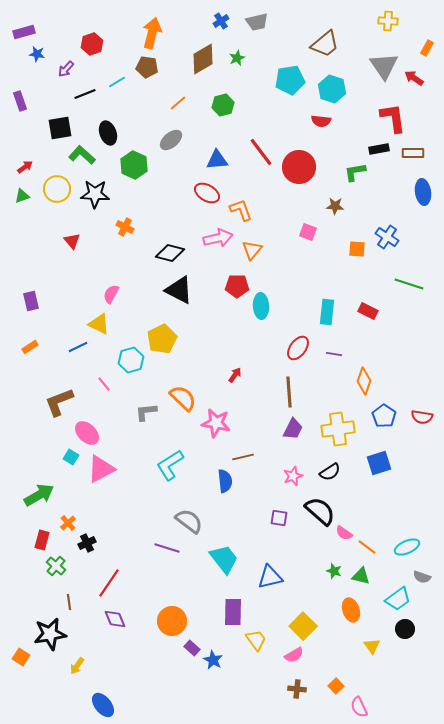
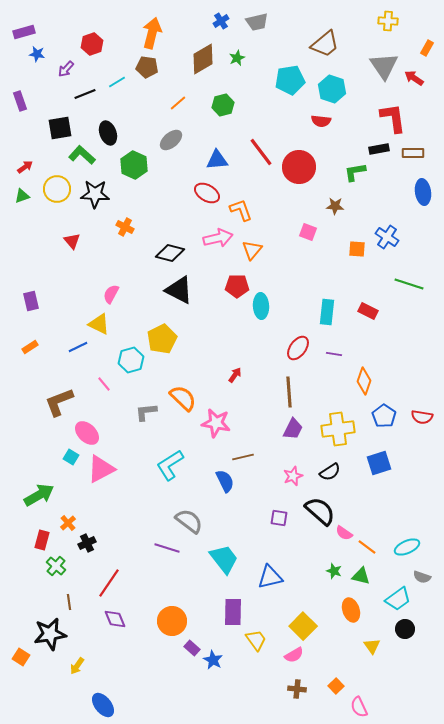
blue semicircle at (225, 481): rotated 20 degrees counterclockwise
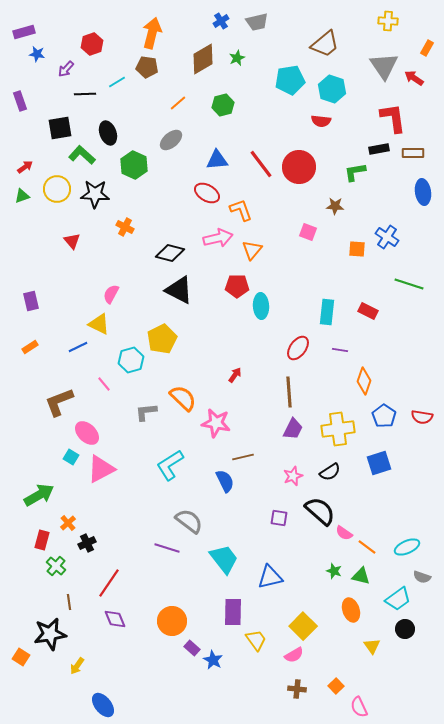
black line at (85, 94): rotated 20 degrees clockwise
red line at (261, 152): moved 12 px down
purple line at (334, 354): moved 6 px right, 4 px up
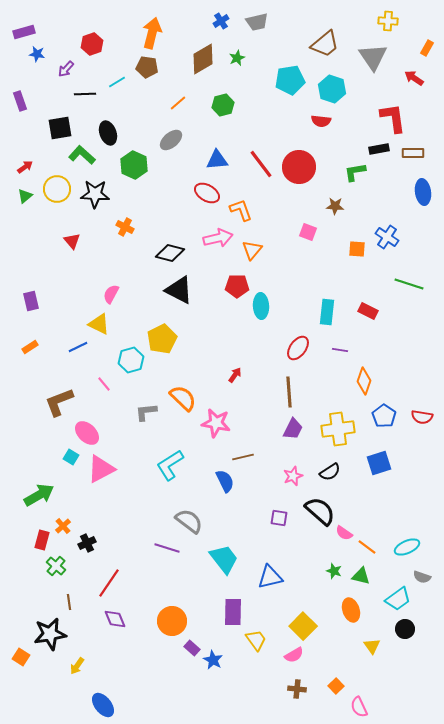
gray triangle at (384, 66): moved 11 px left, 9 px up
green triangle at (22, 196): moved 3 px right; rotated 21 degrees counterclockwise
orange cross at (68, 523): moved 5 px left, 3 px down
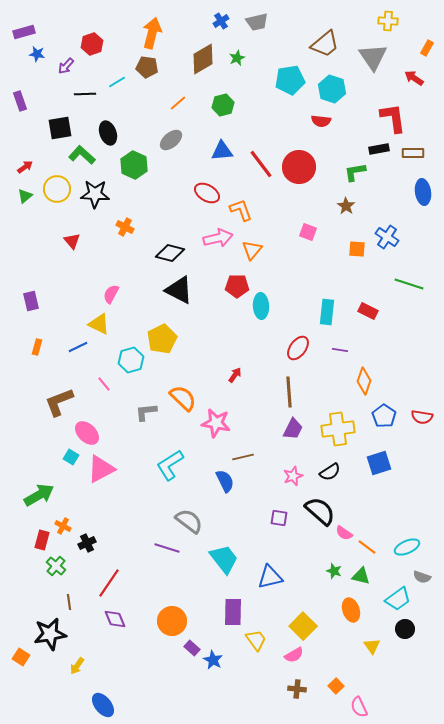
purple arrow at (66, 69): moved 3 px up
blue triangle at (217, 160): moved 5 px right, 9 px up
brown star at (335, 206): moved 11 px right; rotated 30 degrees clockwise
orange rectangle at (30, 347): moved 7 px right; rotated 42 degrees counterclockwise
orange cross at (63, 526): rotated 21 degrees counterclockwise
